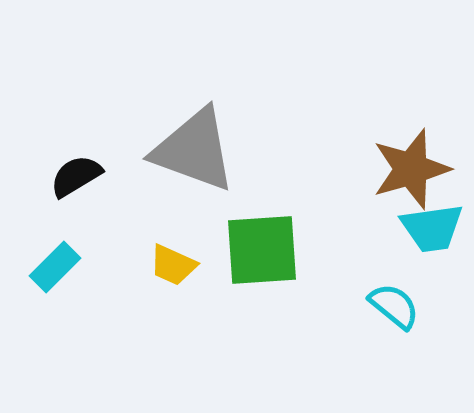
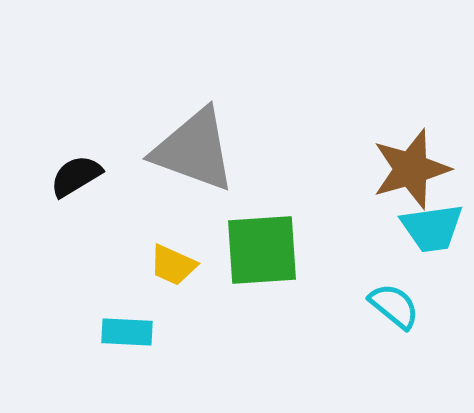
cyan rectangle: moved 72 px right, 65 px down; rotated 48 degrees clockwise
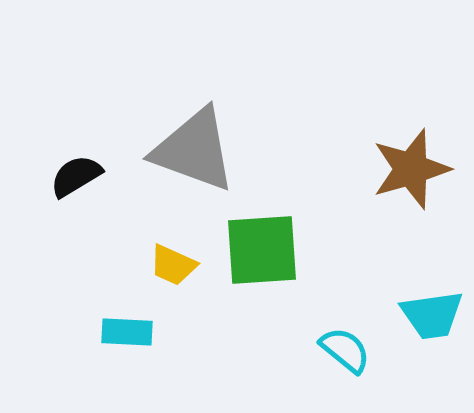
cyan trapezoid: moved 87 px down
cyan semicircle: moved 49 px left, 44 px down
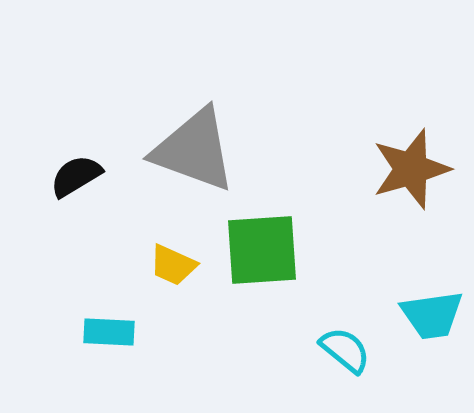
cyan rectangle: moved 18 px left
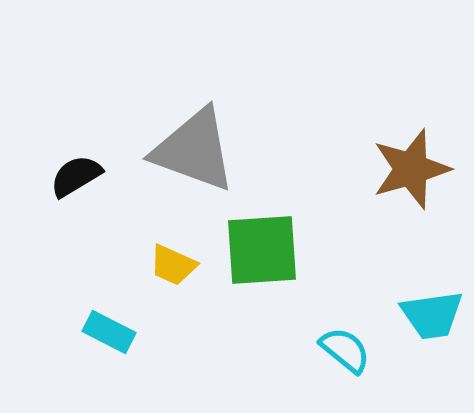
cyan rectangle: rotated 24 degrees clockwise
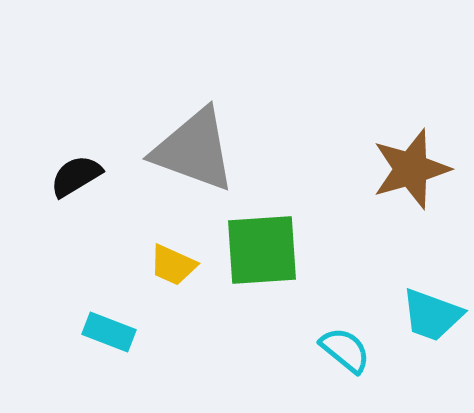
cyan trapezoid: rotated 28 degrees clockwise
cyan rectangle: rotated 6 degrees counterclockwise
